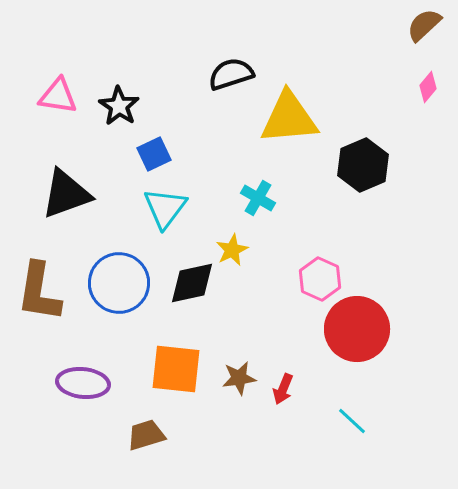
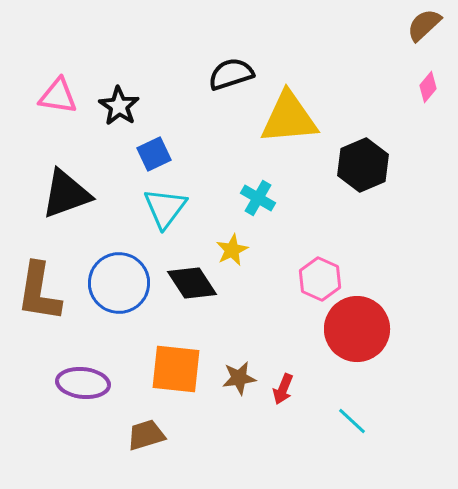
black diamond: rotated 69 degrees clockwise
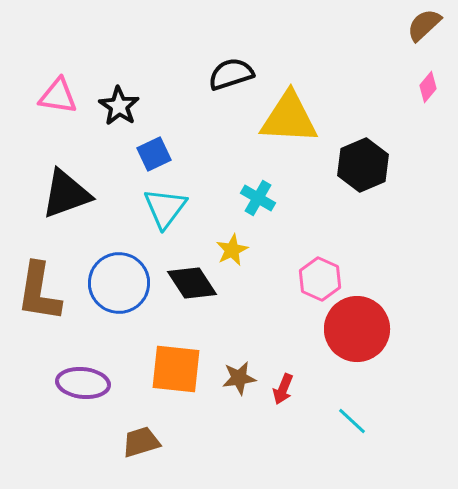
yellow triangle: rotated 8 degrees clockwise
brown trapezoid: moved 5 px left, 7 px down
